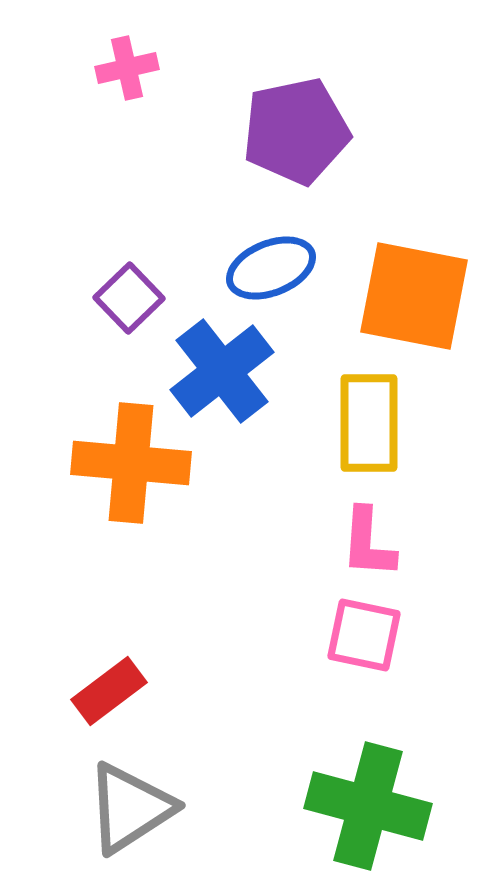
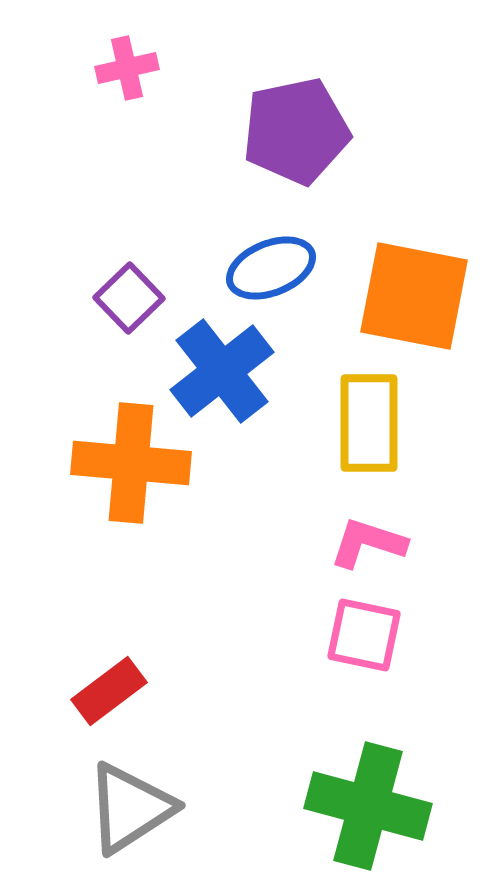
pink L-shape: rotated 104 degrees clockwise
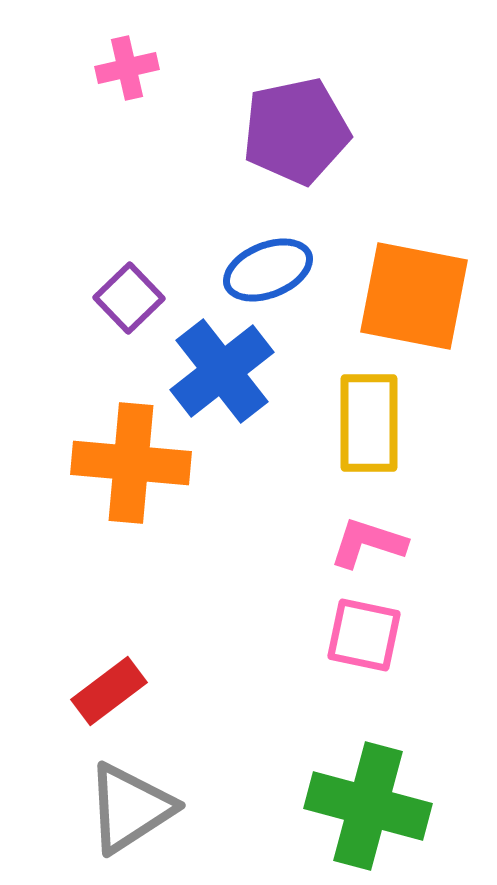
blue ellipse: moved 3 px left, 2 px down
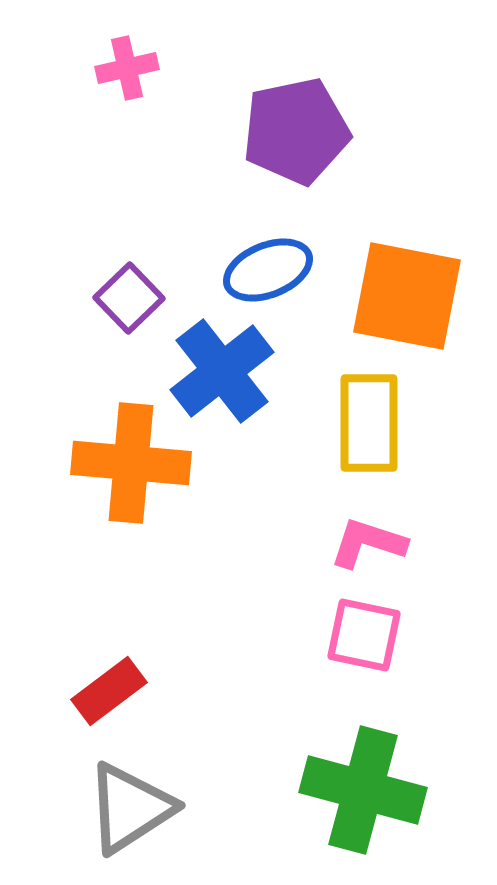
orange square: moved 7 px left
green cross: moved 5 px left, 16 px up
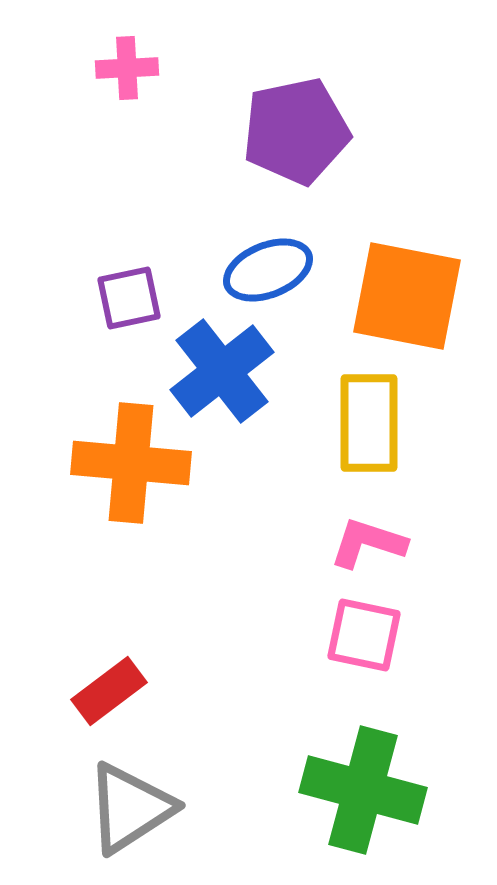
pink cross: rotated 10 degrees clockwise
purple square: rotated 32 degrees clockwise
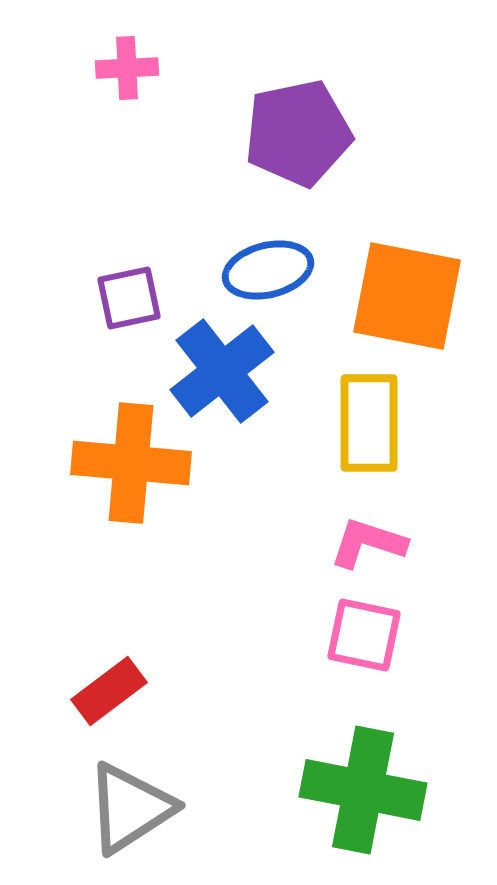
purple pentagon: moved 2 px right, 2 px down
blue ellipse: rotated 8 degrees clockwise
green cross: rotated 4 degrees counterclockwise
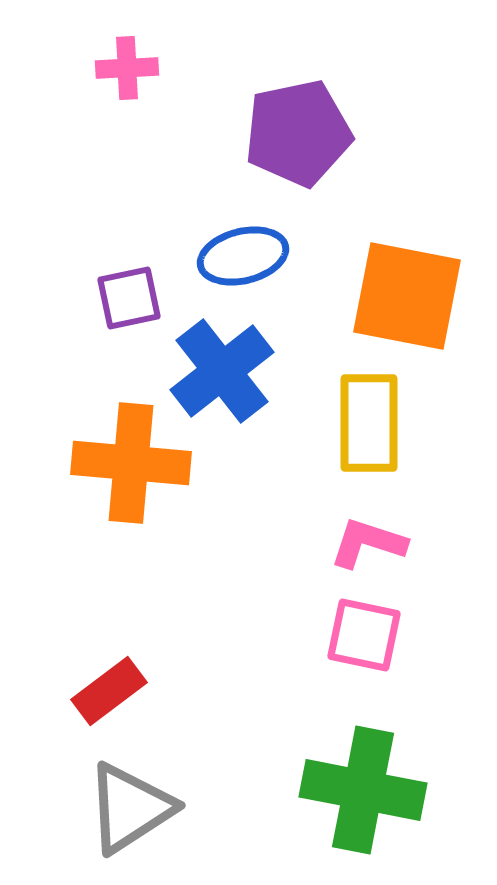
blue ellipse: moved 25 px left, 14 px up
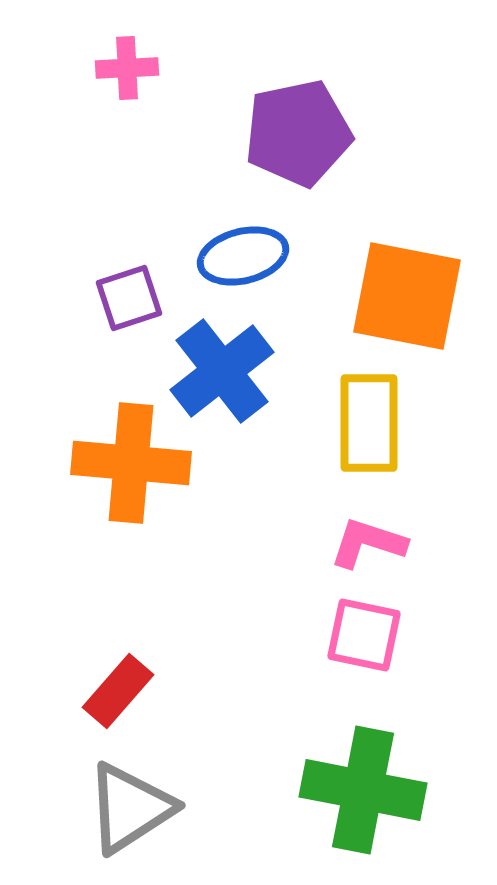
purple square: rotated 6 degrees counterclockwise
red rectangle: moved 9 px right; rotated 12 degrees counterclockwise
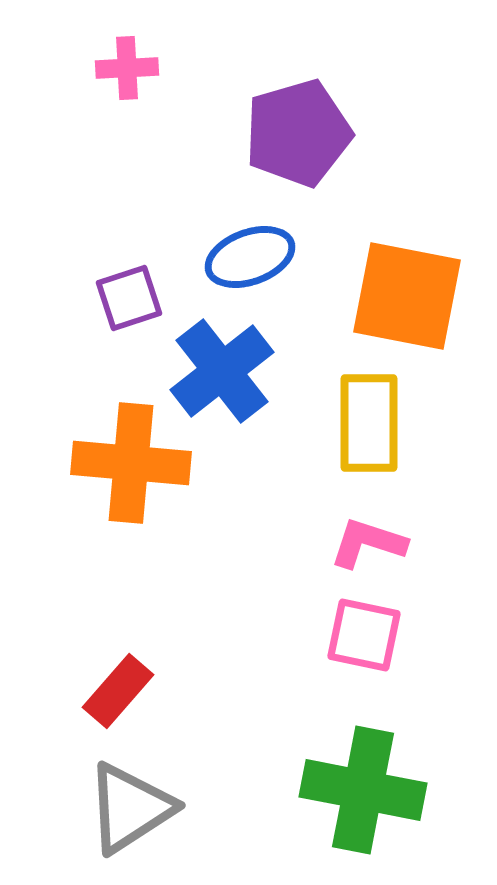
purple pentagon: rotated 4 degrees counterclockwise
blue ellipse: moved 7 px right, 1 px down; rotated 6 degrees counterclockwise
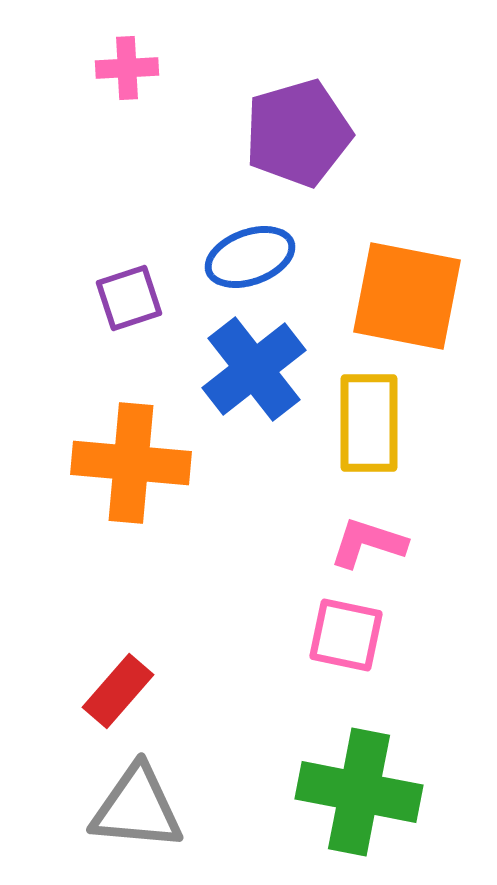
blue cross: moved 32 px right, 2 px up
pink square: moved 18 px left
green cross: moved 4 px left, 2 px down
gray triangle: moved 7 px right; rotated 38 degrees clockwise
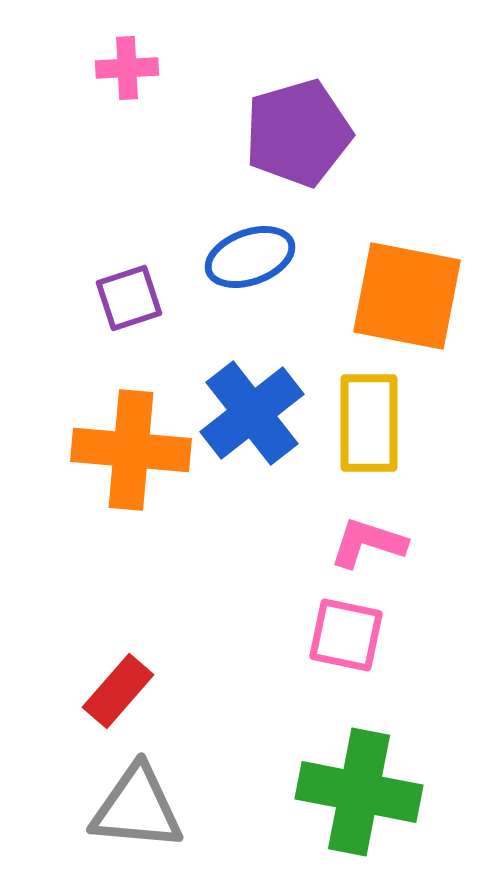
blue cross: moved 2 px left, 44 px down
orange cross: moved 13 px up
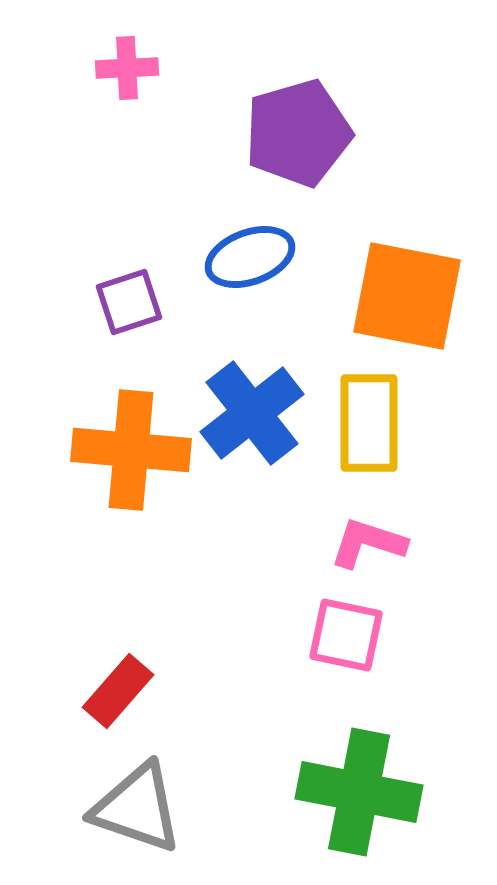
purple square: moved 4 px down
gray triangle: rotated 14 degrees clockwise
